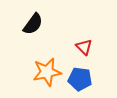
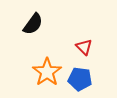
orange star: rotated 24 degrees counterclockwise
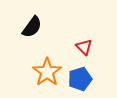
black semicircle: moved 1 px left, 3 px down
blue pentagon: rotated 25 degrees counterclockwise
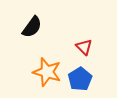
orange star: rotated 20 degrees counterclockwise
blue pentagon: rotated 15 degrees counterclockwise
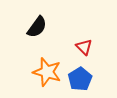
black semicircle: moved 5 px right
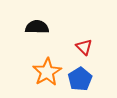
black semicircle: rotated 125 degrees counterclockwise
orange star: rotated 24 degrees clockwise
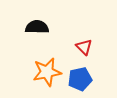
orange star: rotated 20 degrees clockwise
blue pentagon: rotated 20 degrees clockwise
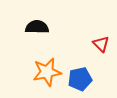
red triangle: moved 17 px right, 3 px up
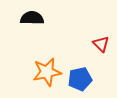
black semicircle: moved 5 px left, 9 px up
